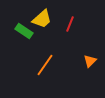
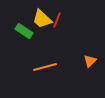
yellow trapezoid: rotated 85 degrees clockwise
red line: moved 13 px left, 4 px up
orange line: moved 2 px down; rotated 40 degrees clockwise
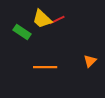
red line: rotated 42 degrees clockwise
green rectangle: moved 2 px left, 1 px down
orange line: rotated 15 degrees clockwise
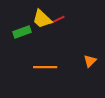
green rectangle: rotated 54 degrees counterclockwise
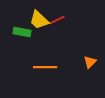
yellow trapezoid: moved 3 px left, 1 px down
green rectangle: rotated 30 degrees clockwise
orange triangle: moved 1 px down
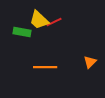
red line: moved 3 px left, 2 px down
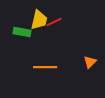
yellow trapezoid: rotated 120 degrees counterclockwise
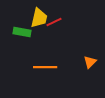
yellow trapezoid: moved 2 px up
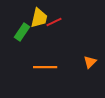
green rectangle: rotated 66 degrees counterclockwise
